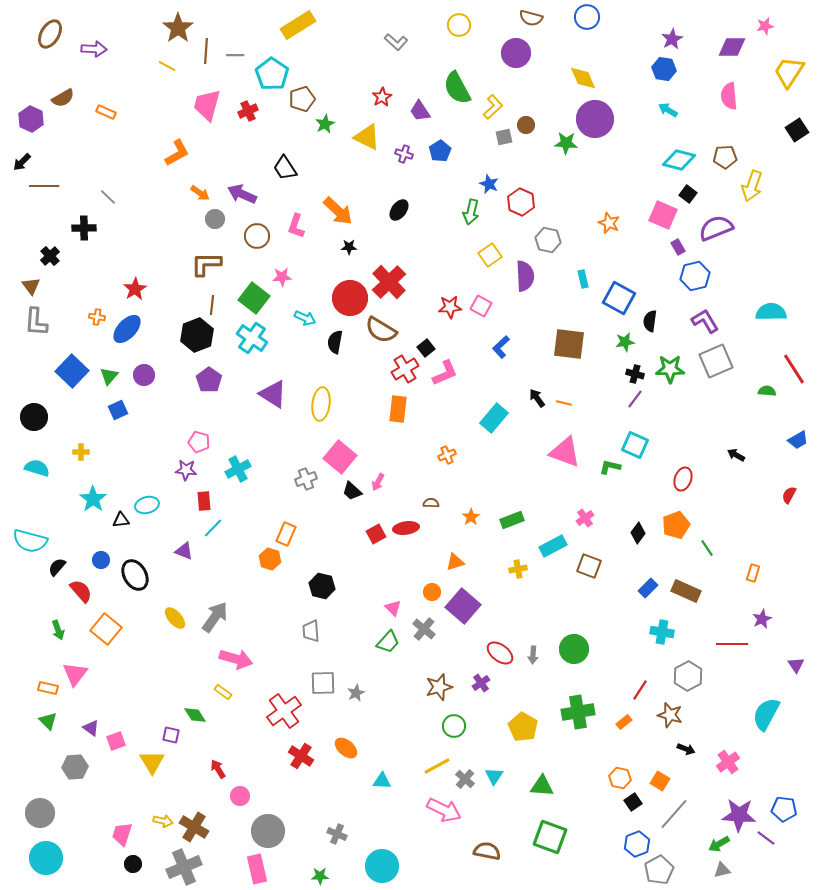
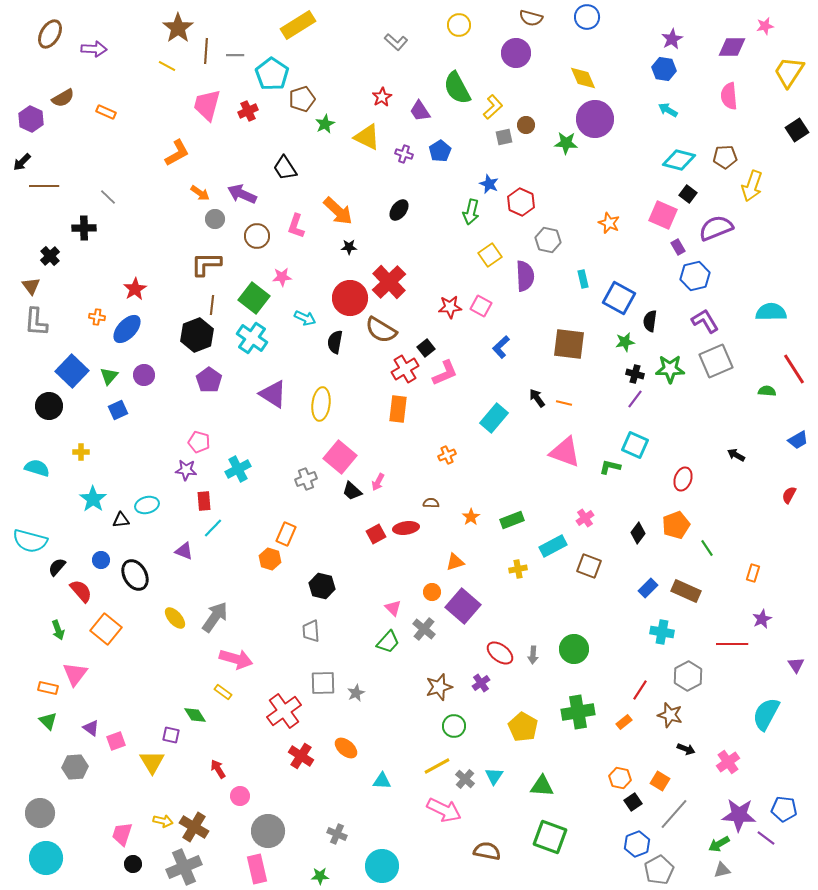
black circle at (34, 417): moved 15 px right, 11 px up
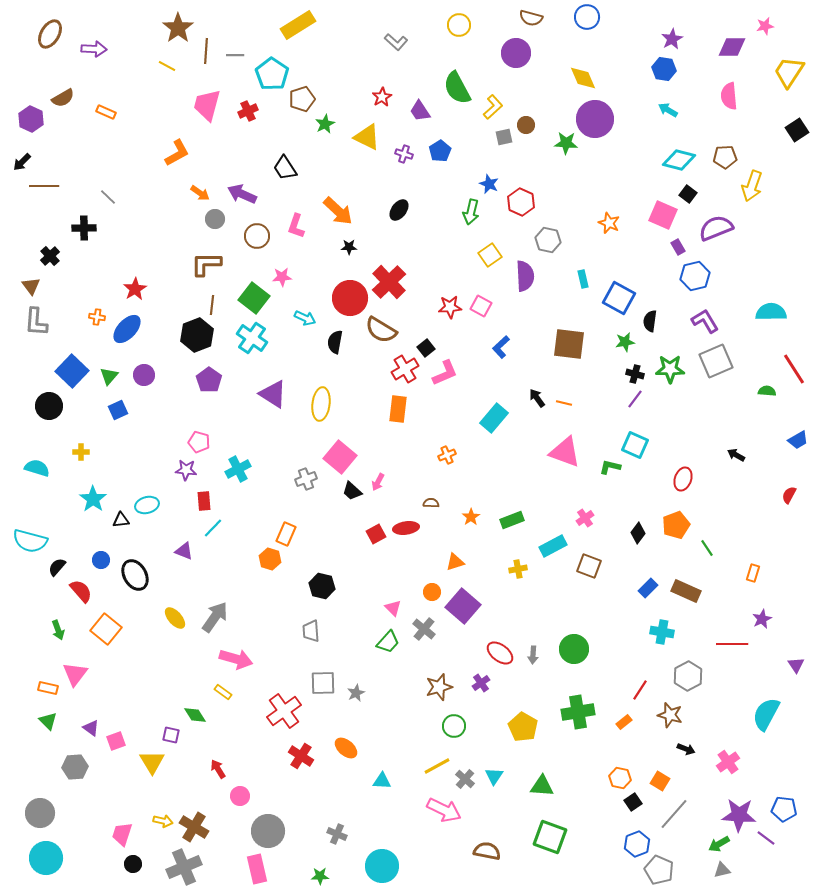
gray pentagon at (659, 870): rotated 20 degrees counterclockwise
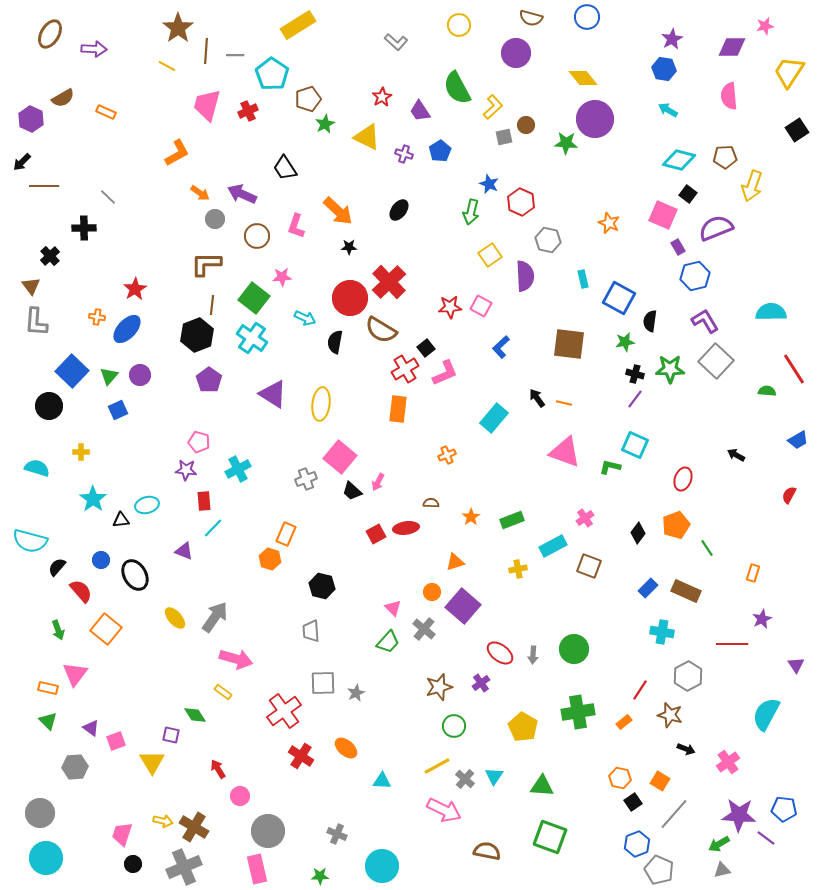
yellow diamond at (583, 78): rotated 16 degrees counterclockwise
brown pentagon at (302, 99): moved 6 px right
gray square at (716, 361): rotated 24 degrees counterclockwise
purple circle at (144, 375): moved 4 px left
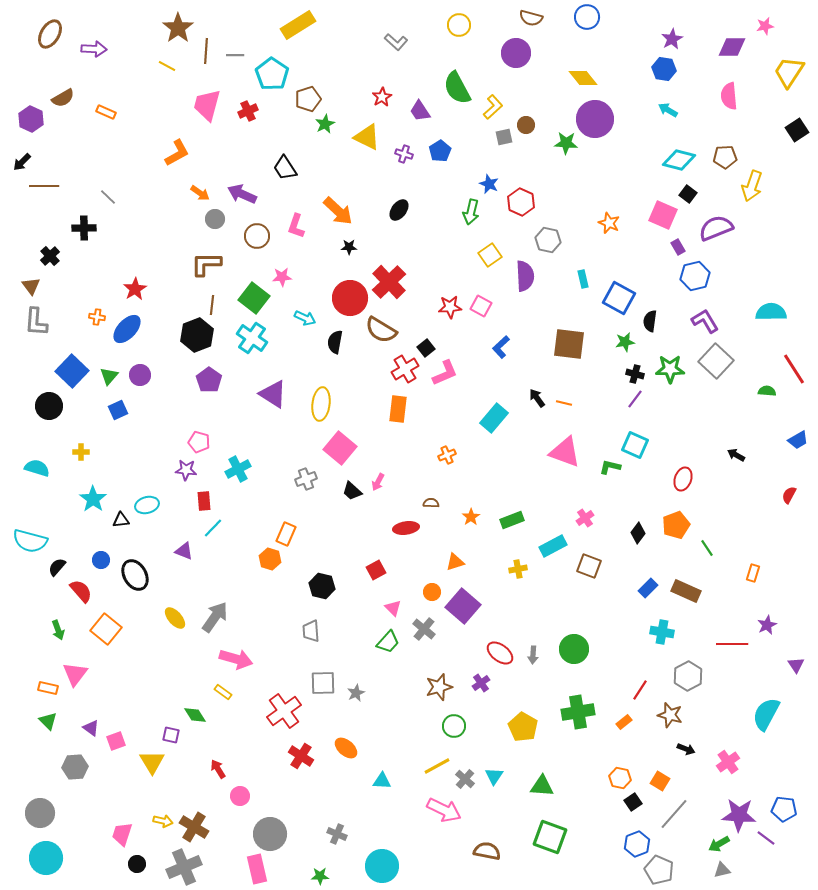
pink square at (340, 457): moved 9 px up
red square at (376, 534): moved 36 px down
purple star at (762, 619): moved 5 px right, 6 px down
gray circle at (268, 831): moved 2 px right, 3 px down
black circle at (133, 864): moved 4 px right
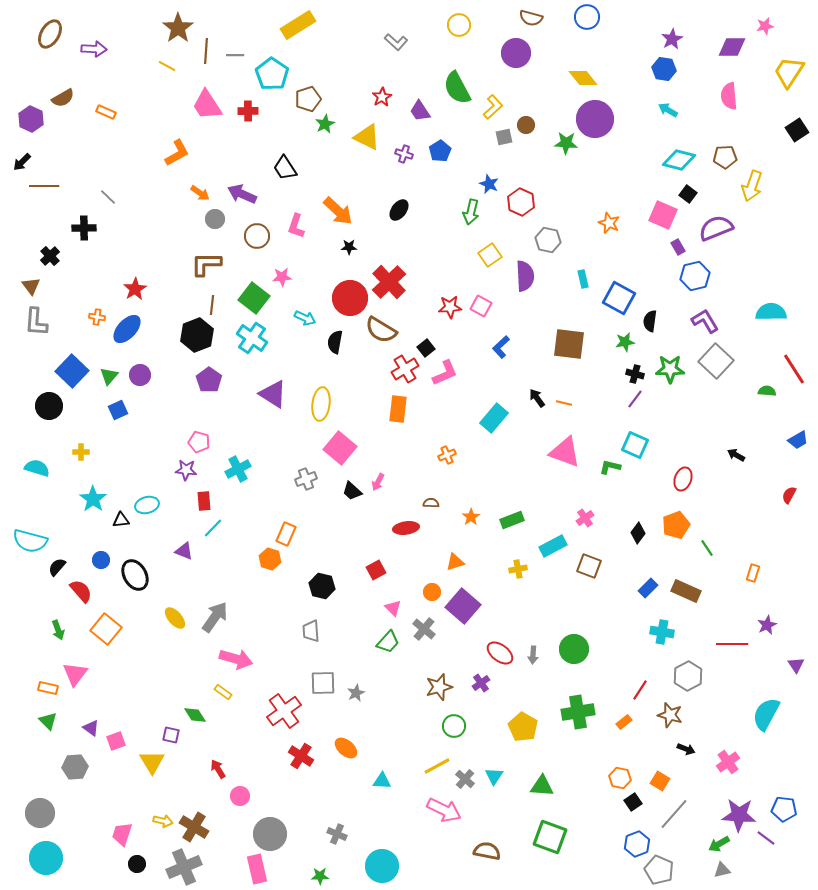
pink trapezoid at (207, 105): rotated 48 degrees counterclockwise
red cross at (248, 111): rotated 24 degrees clockwise
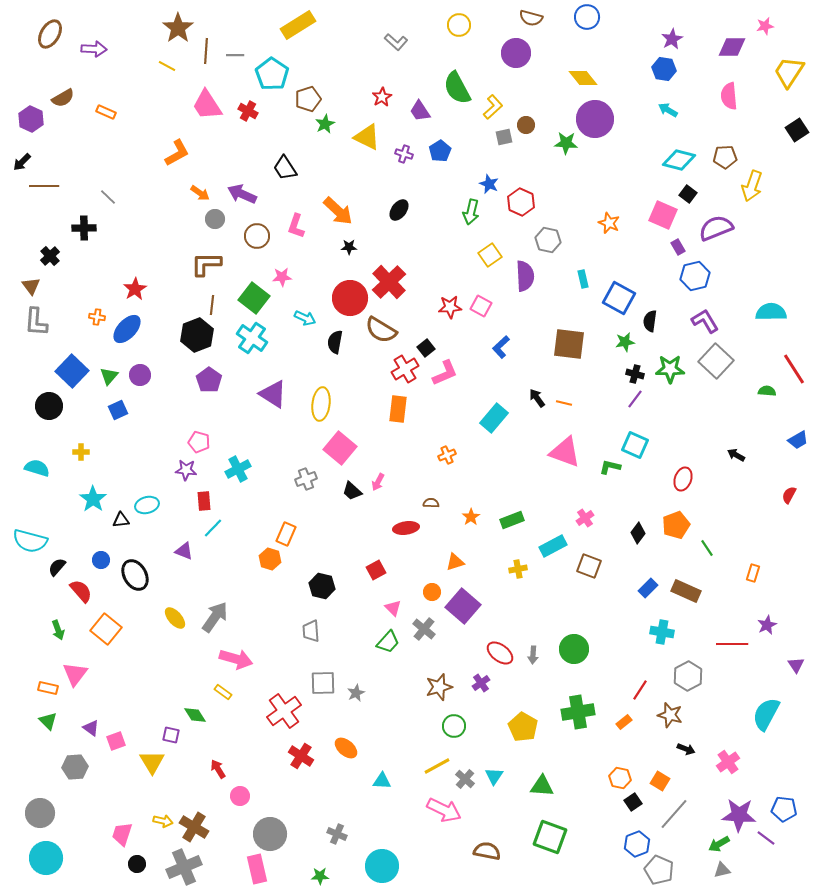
red cross at (248, 111): rotated 30 degrees clockwise
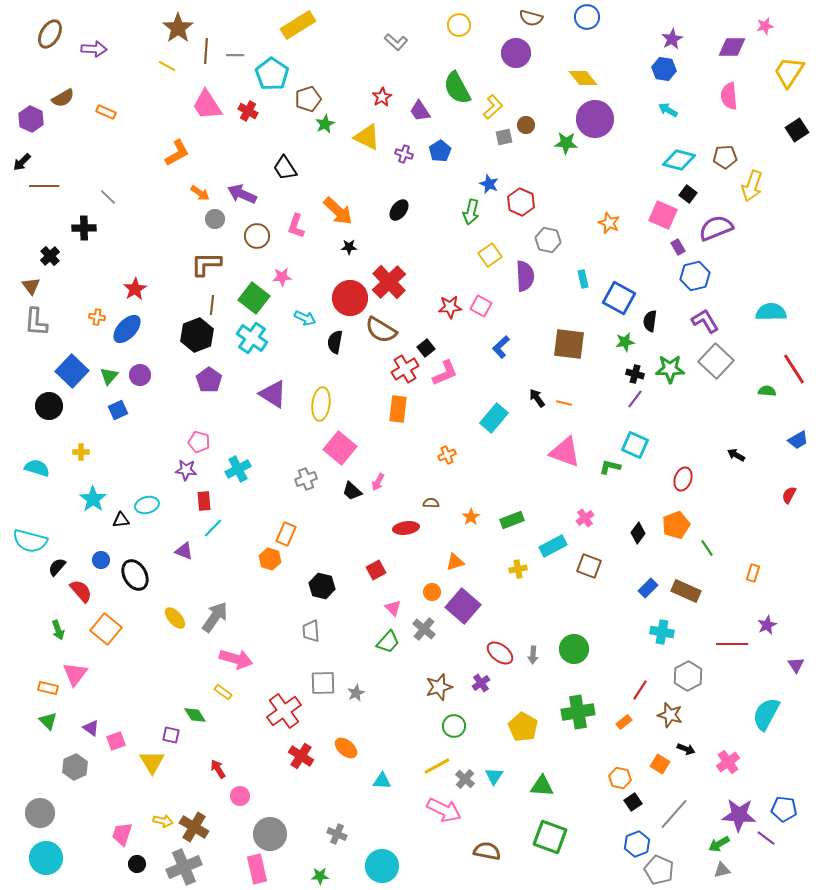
gray hexagon at (75, 767): rotated 20 degrees counterclockwise
orange square at (660, 781): moved 17 px up
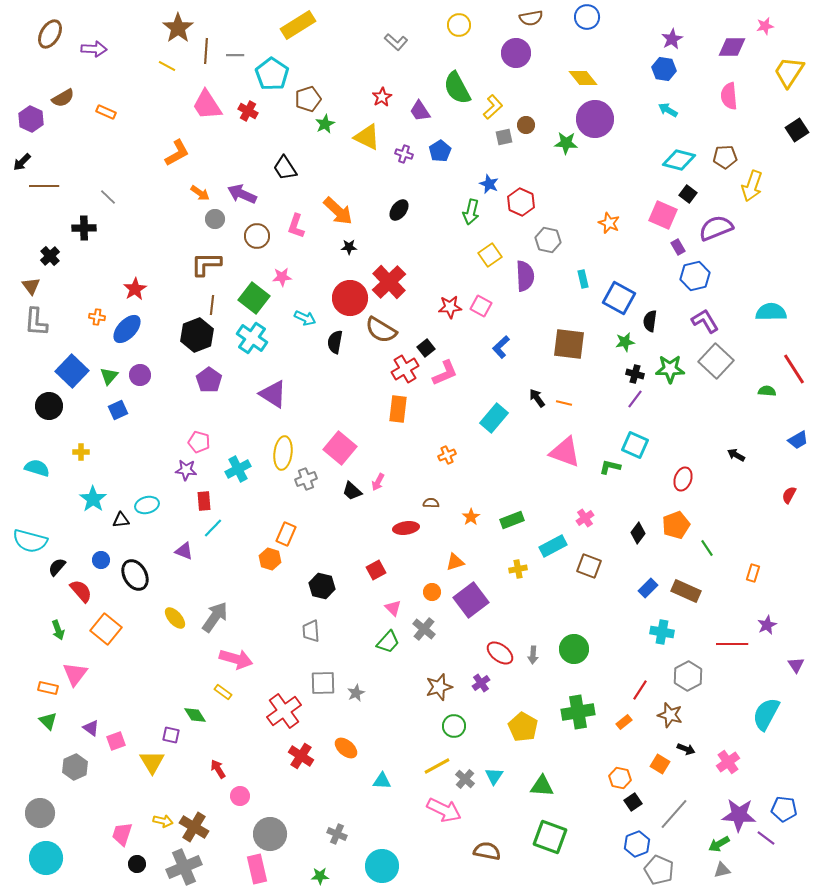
brown semicircle at (531, 18): rotated 25 degrees counterclockwise
yellow ellipse at (321, 404): moved 38 px left, 49 px down
purple square at (463, 606): moved 8 px right, 6 px up; rotated 12 degrees clockwise
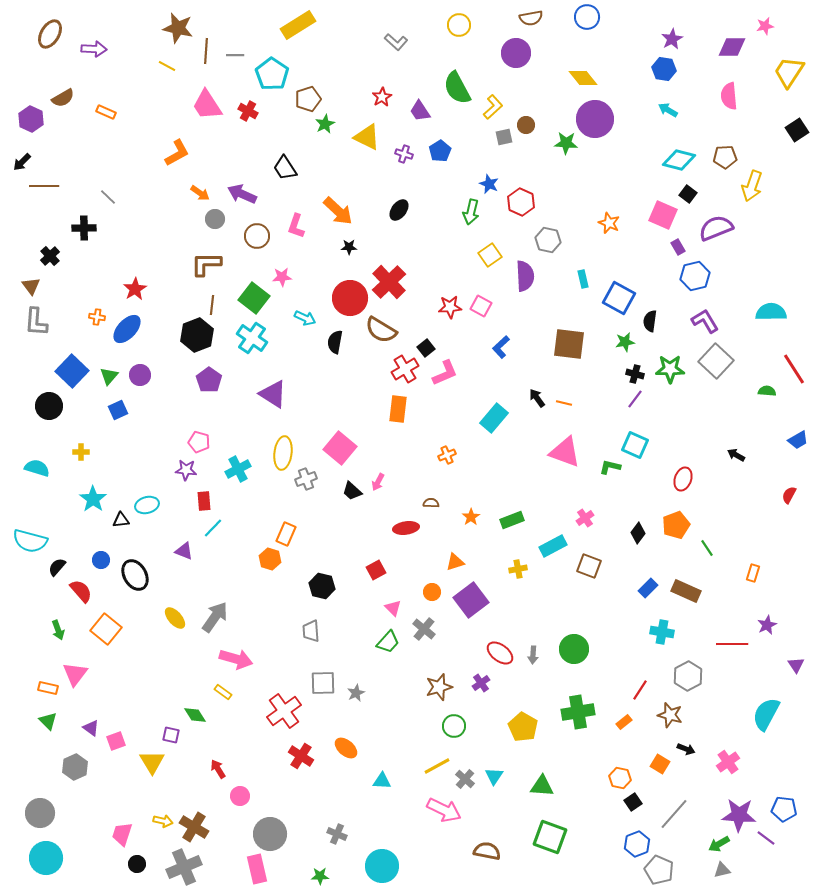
brown star at (178, 28): rotated 24 degrees counterclockwise
